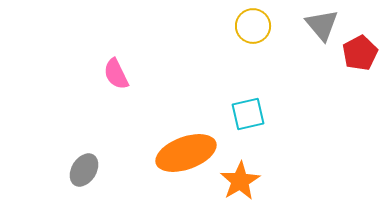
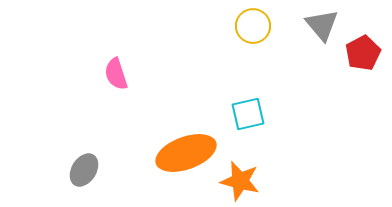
red pentagon: moved 3 px right
pink semicircle: rotated 8 degrees clockwise
orange star: rotated 27 degrees counterclockwise
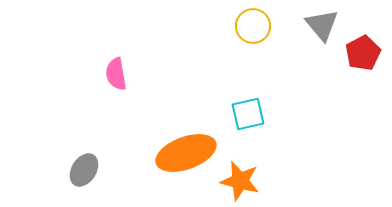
pink semicircle: rotated 8 degrees clockwise
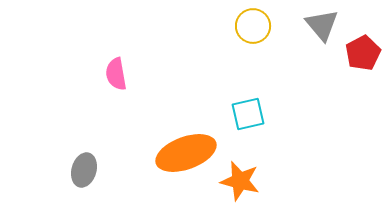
gray ellipse: rotated 16 degrees counterclockwise
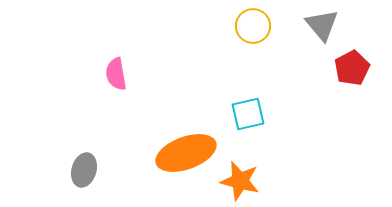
red pentagon: moved 11 px left, 15 px down
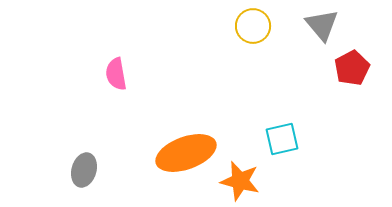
cyan square: moved 34 px right, 25 px down
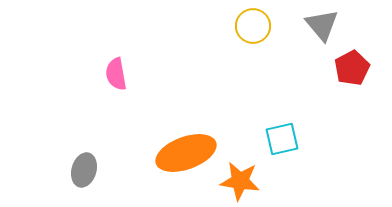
orange star: rotated 6 degrees counterclockwise
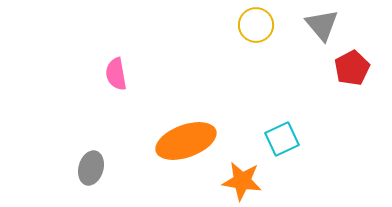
yellow circle: moved 3 px right, 1 px up
cyan square: rotated 12 degrees counterclockwise
orange ellipse: moved 12 px up
gray ellipse: moved 7 px right, 2 px up
orange star: moved 2 px right
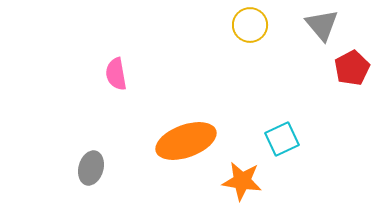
yellow circle: moved 6 px left
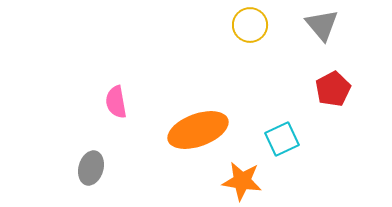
red pentagon: moved 19 px left, 21 px down
pink semicircle: moved 28 px down
orange ellipse: moved 12 px right, 11 px up
